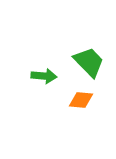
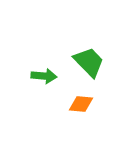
orange diamond: moved 4 px down
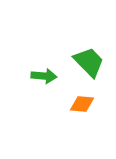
orange diamond: moved 1 px right
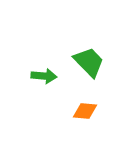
orange diamond: moved 3 px right, 7 px down
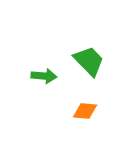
green trapezoid: moved 1 px up
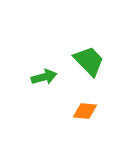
green arrow: moved 1 px down; rotated 20 degrees counterclockwise
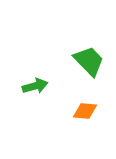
green arrow: moved 9 px left, 9 px down
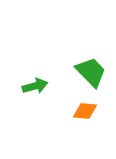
green trapezoid: moved 2 px right, 11 px down
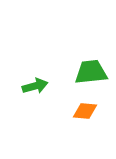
green trapezoid: rotated 52 degrees counterclockwise
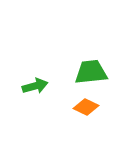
orange diamond: moved 1 px right, 4 px up; rotated 20 degrees clockwise
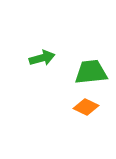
green arrow: moved 7 px right, 28 px up
